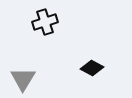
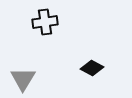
black cross: rotated 10 degrees clockwise
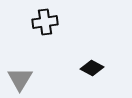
gray triangle: moved 3 px left
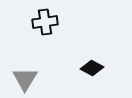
gray triangle: moved 5 px right
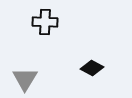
black cross: rotated 10 degrees clockwise
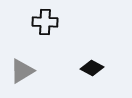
gray triangle: moved 3 px left, 8 px up; rotated 28 degrees clockwise
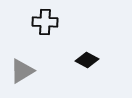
black diamond: moved 5 px left, 8 px up
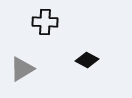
gray triangle: moved 2 px up
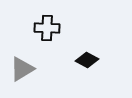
black cross: moved 2 px right, 6 px down
